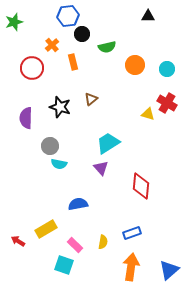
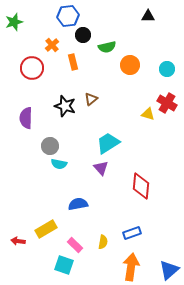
black circle: moved 1 px right, 1 px down
orange circle: moved 5 px left
black star: moved 5 px right, 1 px up
red arrow: rotated 24 degrees counterclockwise
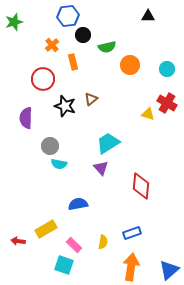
red circle: moved 11 px right, 11 px down
pink rectangle: moved 1 px left
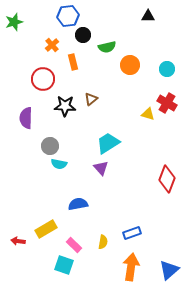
black star: rotated 15 degrees counterclockwise
red diamond: moved 26 px right, 7 px up; rotated 16 degrees clockwise
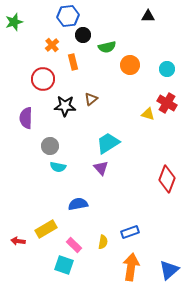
cyan semicircle: moved 1 px left, 3 px down
blue rectangle: moved 2 px left, 1 px up
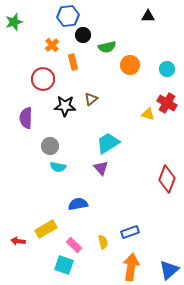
yellow semicircle: rotated 24 degrees counterclockwise
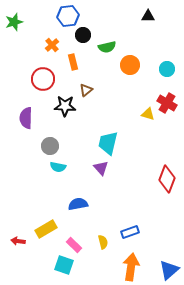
brown triangle: moved 5 px left, 9 px up
cyan trapezoid: rotated 45 degrees counterclockwise
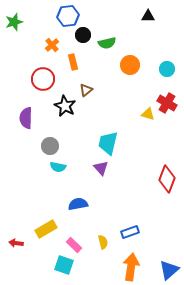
green semicircle: moved 4 px up
black star: rotated 25 degrees clockwise
red arrow: moved 2 px left, 2 px down
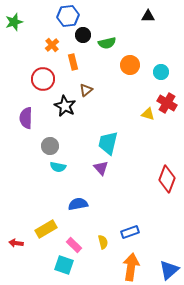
cyan circle: moved 6 px left, 3 px down
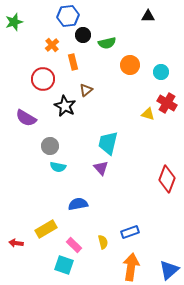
purple semicircle: rotated 60 degrees counterclockwise
